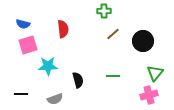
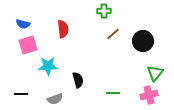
green line: moved 17 px down
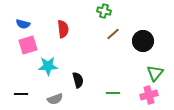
green cross: rotated 16 degrees clockwise
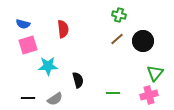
green cross: moved 15 px right, 4 px down
brown line: moved 4 px right, 5 px down
black line: moved 7 px right, 4 px down
gray semicircle: rotated 14 degrees counterclockwise
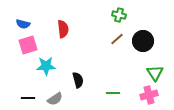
cyan star: moved 2 px left
green triangle: rotated 12 degrees counterclockwise
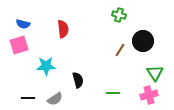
brown line: moved 3 px right, 11 px down; rotated 16 degrees counterclockwise
pink square: moved 9 px left
